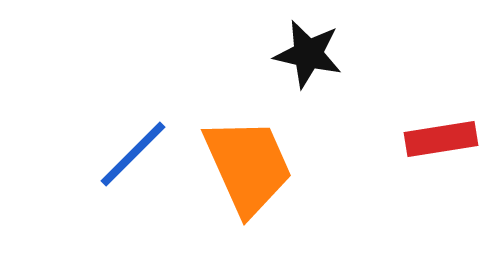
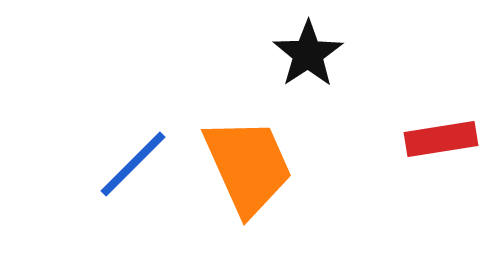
black star: rotated 26 degrees clockwise
blue line: moved 10 px down
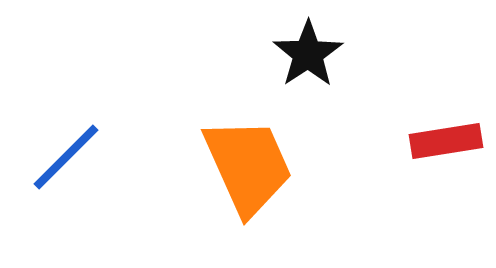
red rectangle: moved 5 px right, 2 px down
blue line: moved 67 px left, 7 px up
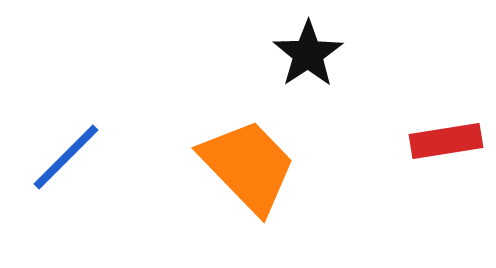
orange trapezoid: rotated 20 degrees counterclockwise
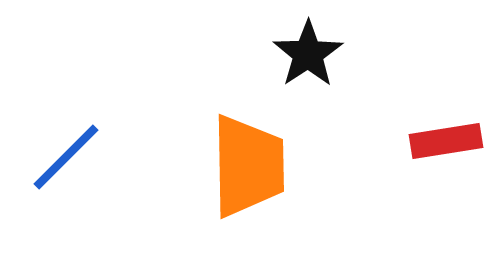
orange trapezoid: rotated 43 degrees clockwise
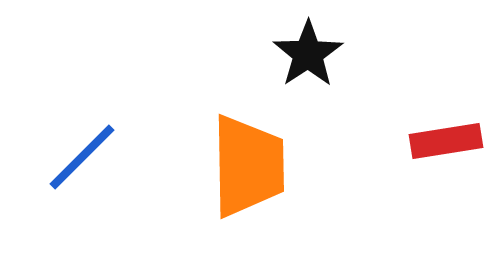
blue line: moved 16 px right
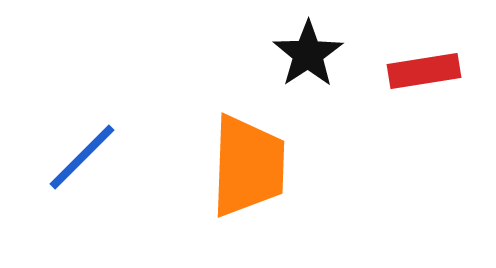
red rectangle: moved 22 px left, 70 px up
orange trapezoid: rotated 3 degrees clockwise
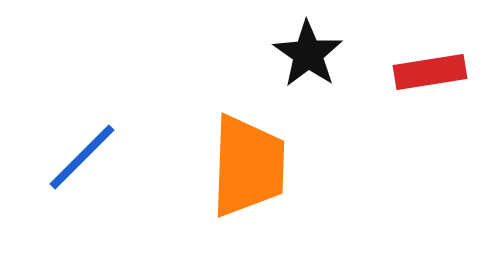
black star: rotated 4 degrees counterclockwise
red rectangle: moved 6 px right, 1 px down
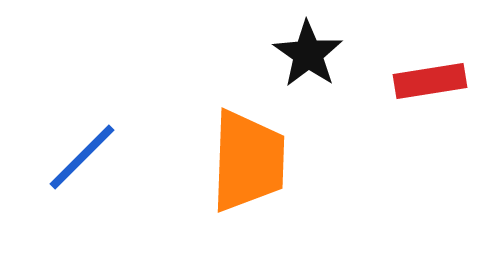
red rectangle: moved 9 px down
orange trapezoid: moved 5 px up
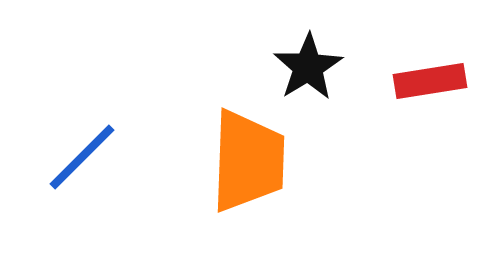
black star: moved 13 px down; rotated 6 degrees clockwise
